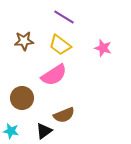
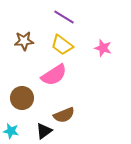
yellow trapezoid: moved 2 px right
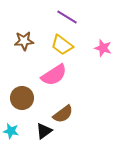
purple line: moved 3 px right
brown semicircle: moved 1 px left, 1 px up; rotated 15 degrees counterclockwise
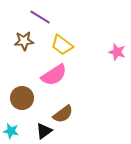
purple line: moved 27 px left
pink star: moved 14 px right, 4 px down
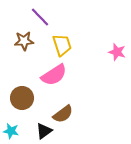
purple line: rotated 15 degrees clockwise
yellow trapezoid: rotated 145 degrees counterclockwise
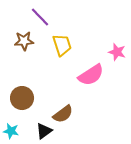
pink semicircle: moved 37 px right
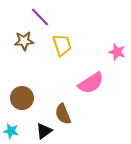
pink semicircle: moved 8 px down
brown semicircle: rotated 105 degrees clockwise
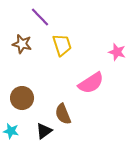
brown star: moved 2 px left, 3 px down; rotated 18 degrees clockwise
